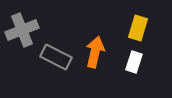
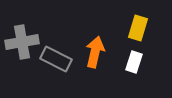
gray cross: moved 12 px down; rotated 12 degrees clockwise
gray rectangle: moved 2 px down
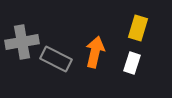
white rectangle: moved 2 px left, 1 px down
